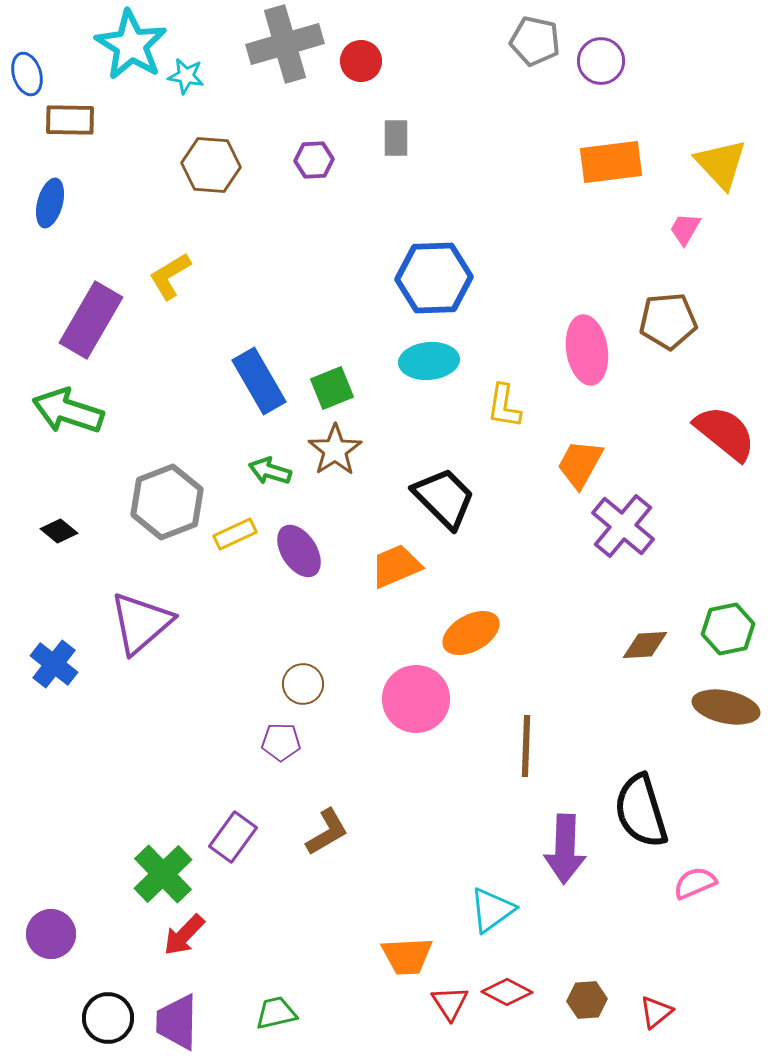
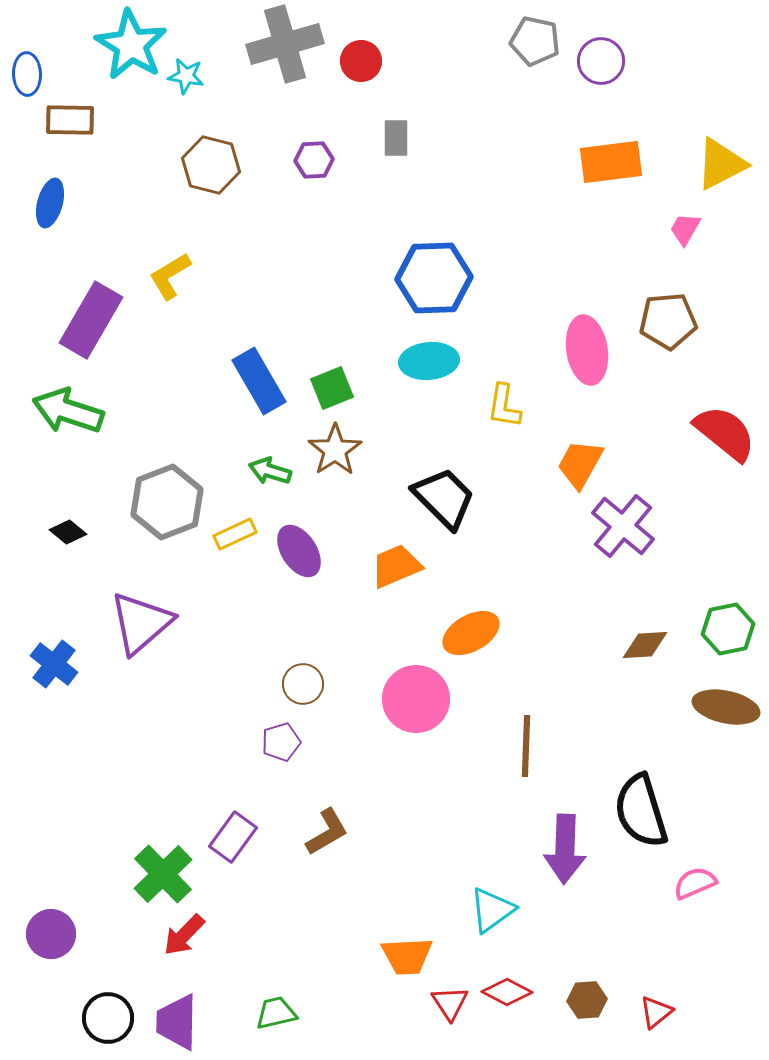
blue ellipse at (27, 74): rotated 15 degrees clockwise
yellow triangle at (721, 164): rotated 46 degrees clockwise
brown hexagon at (211, 165): rotated 10 degrees clockwise
black diamond at (59, 531): moved 9 px right, 1 px down
purple pentagon at (281, 742): rotated 18 degrees counterclockwise
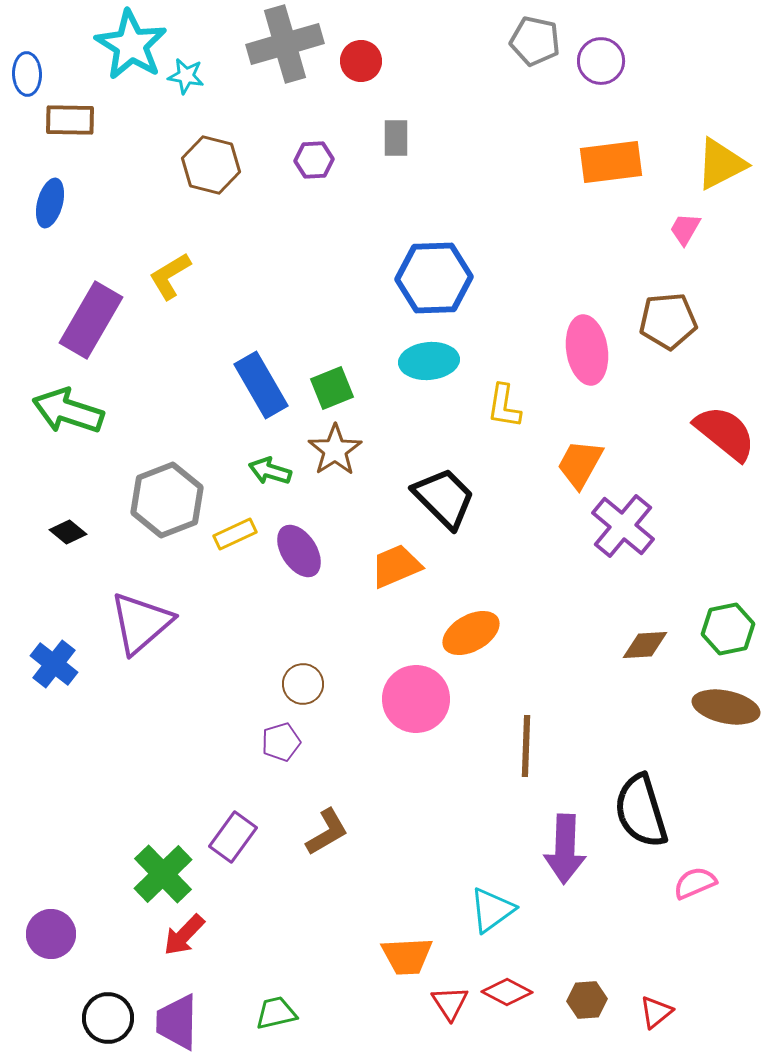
blue rectangle at (259, 381): moved 2 px right, 4 px down
gray hexagon at (167, 502): moved 2 px up
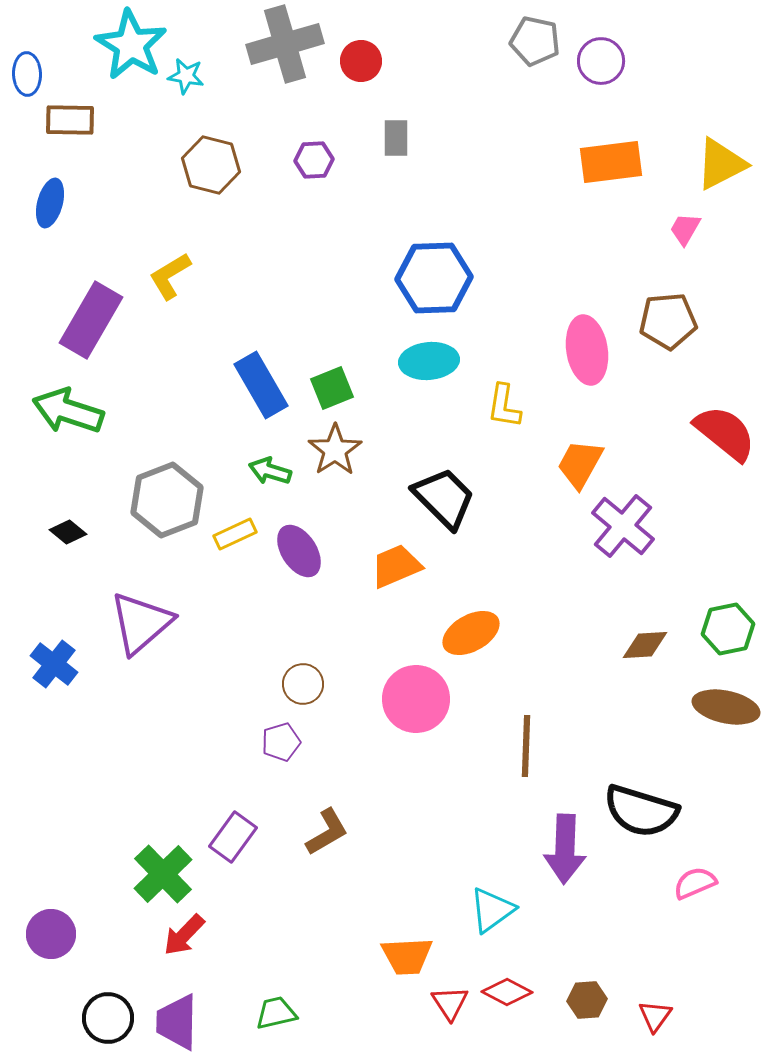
black semicircle at (641, 811): rotated 56 degrees counterclockwise
red triangle at (656, 1012): moved 1 px left, 4 px down; rotated 15 degrees counterclockwise
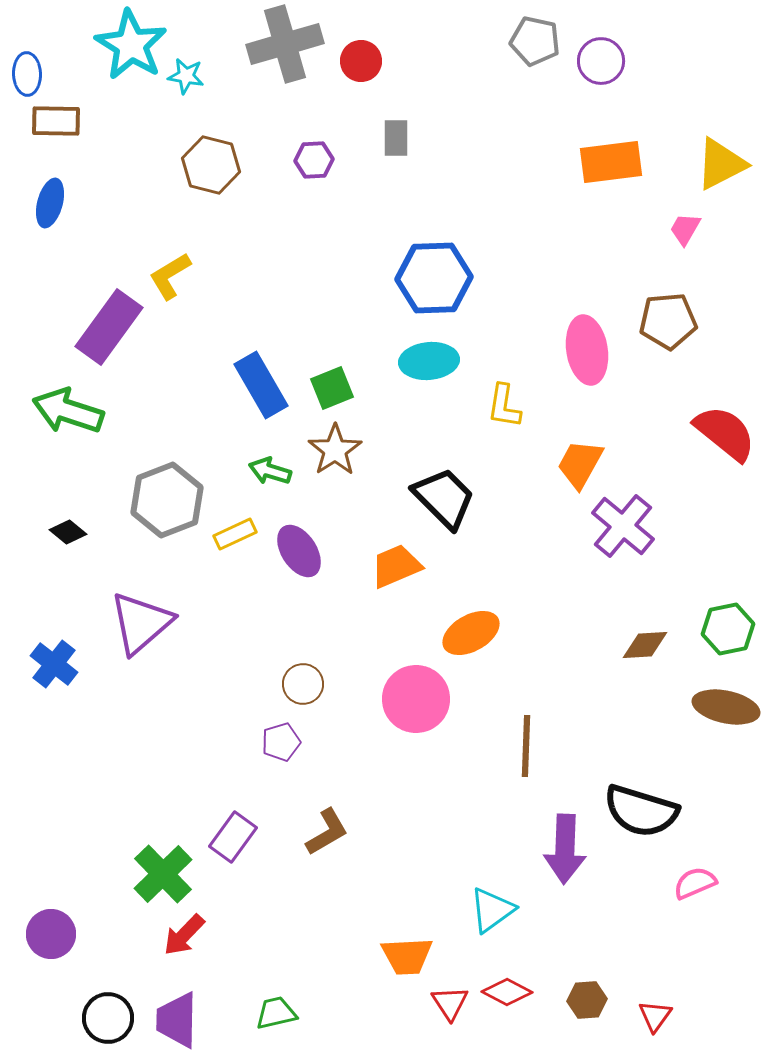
brown rectangle at (70, 120): moved 14 px left, 1 px down
purple rectangle at (91, 320): moved 18 px right, 7 px down; rotated 6 degrees clockwise
purple trapezoid at (177, 1022): moved 2 px up
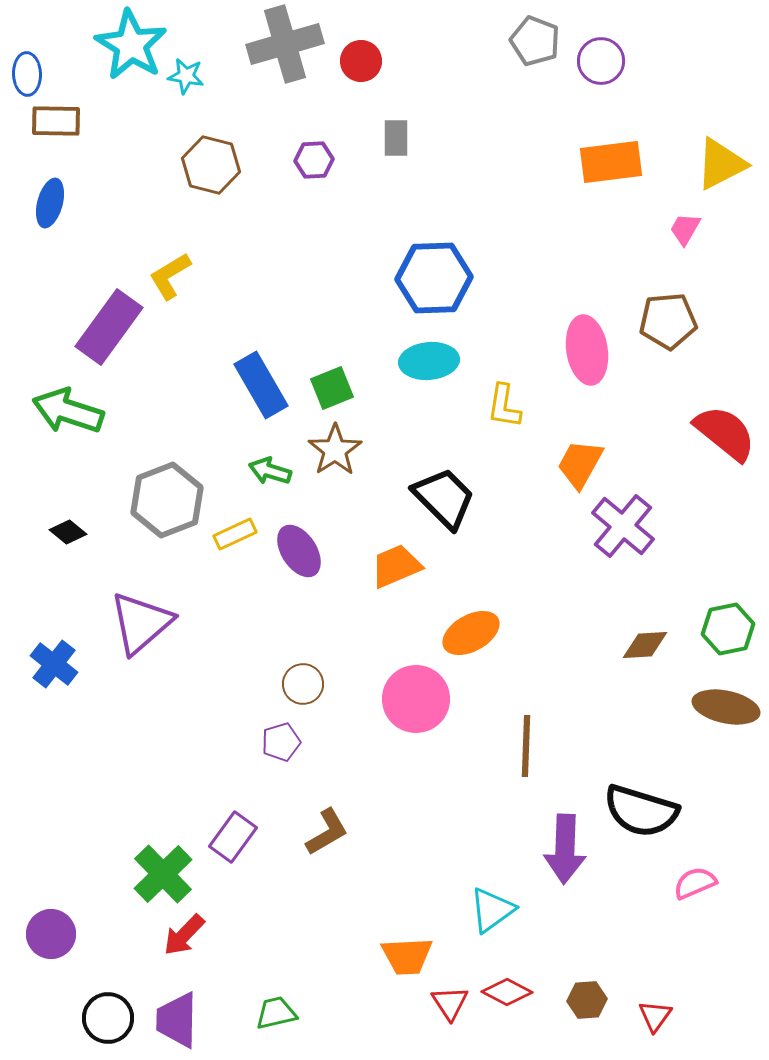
gray pentagon at (535, 41): rotated 9 degrees clockwise
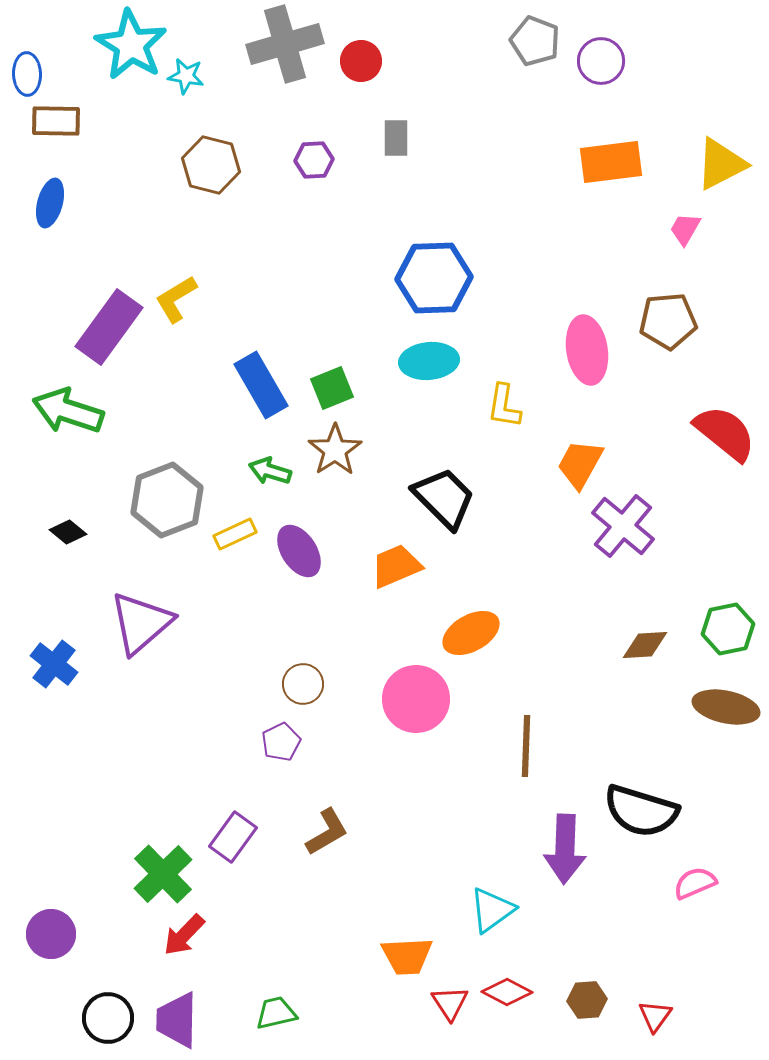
yellow L-shape at (170, 276): moved 6 px right, 23 px down
purple pentagon at (281, 742): rotated 9 degrees counterclockwise
